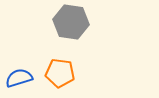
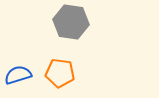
blue semicircle: moved 1 px left, 3 px up
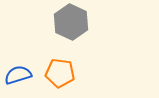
gray hexagon: rotated 16 degrees clockwise
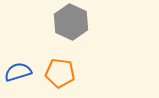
blue semicircle: moved 3 px up
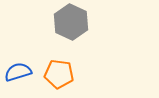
orange pentagon: moved 1 px left, 1 px down
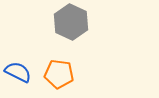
blue semicircle: rotated 44 degrees clockwise
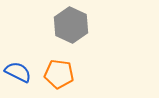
gray hexagon: moved 3 px down
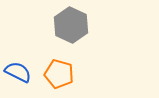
orange pentagon: rotated 8 degrees clockwise
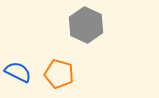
gray hexagon: moved 15 px right
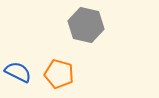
gray hexagon: rotated 12 degrees counterclockwise
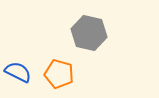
gray hexagon: moved 3 px right, 8 px down
